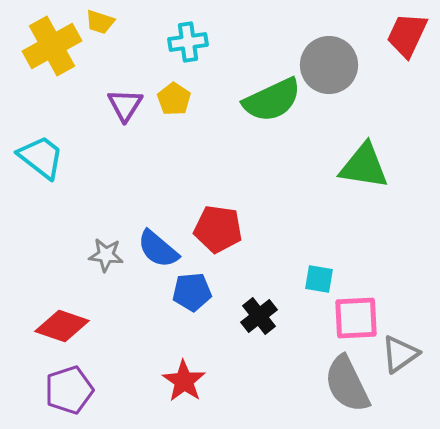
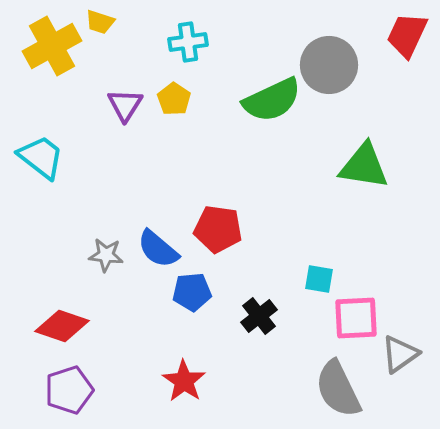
gray semicircle: moved 9 px left, 5 px down
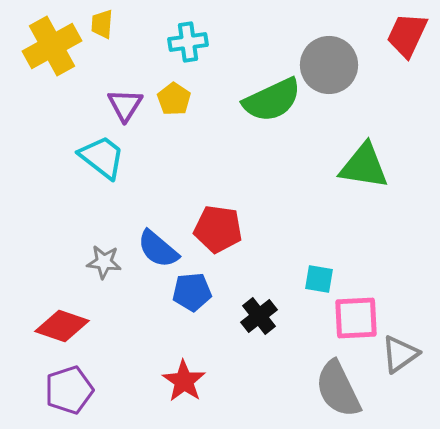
yellow trapezoid: moved 2 px right, 2 px down; rotated 76 degrees clockwise
cyan trapezoid: moved 61 px right
gray star: moved 2 px left, 7 px down
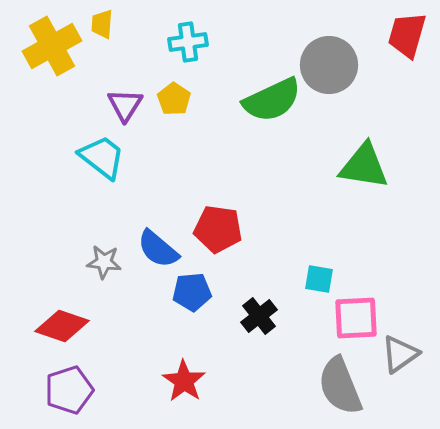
red trapezoid: rotated 9 degrees counterclockwise
gray semicircle: moved 2 px right, 3 px up; rotated 4 degrees clockwise
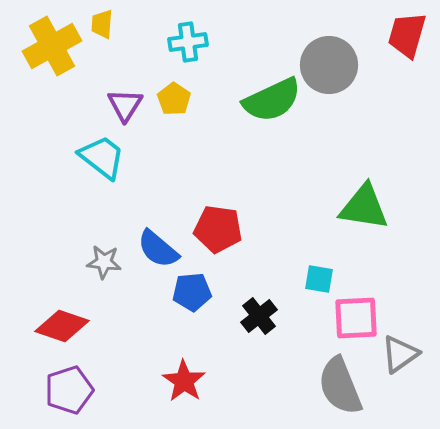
green triangle: moved 41 px down
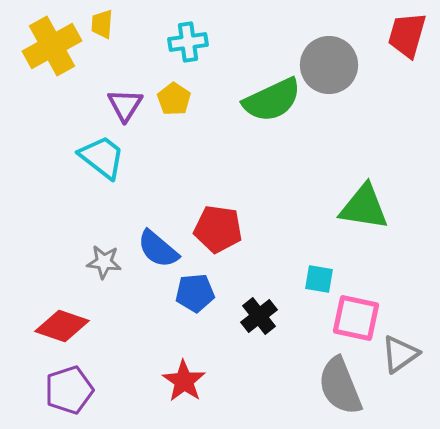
blue pentagon: moved 3 px right, 1 px down
pink square: rotated 15 degrees clockwise
